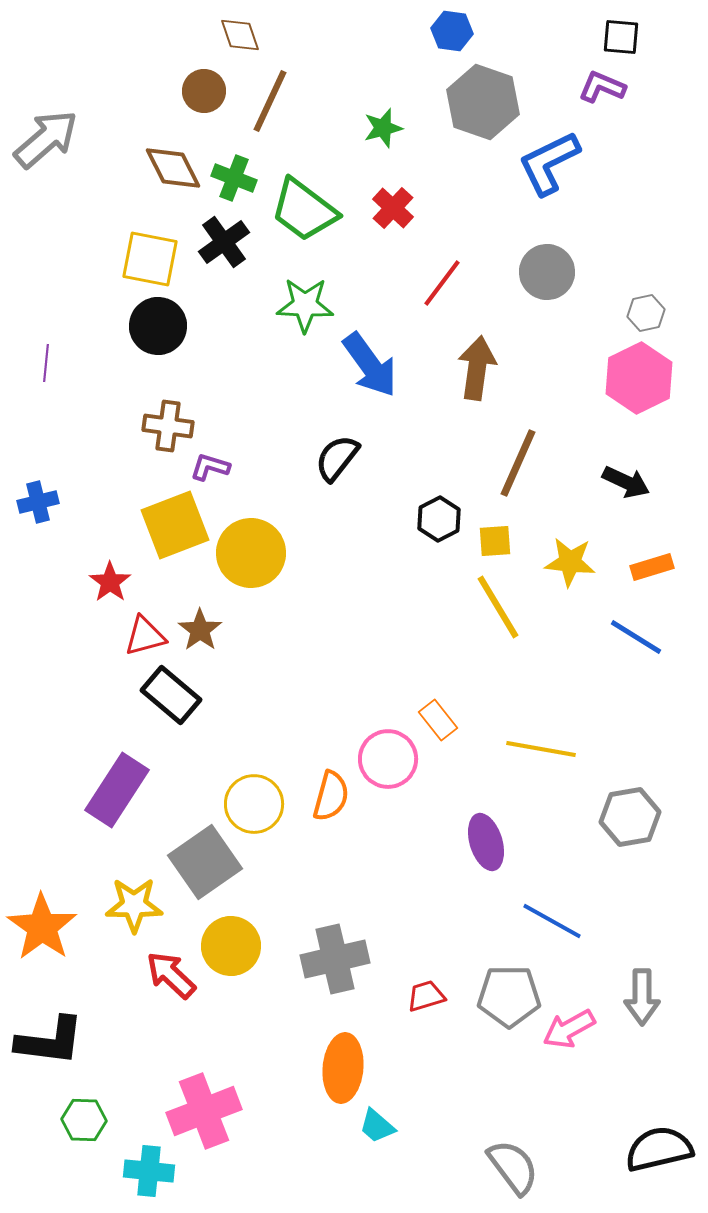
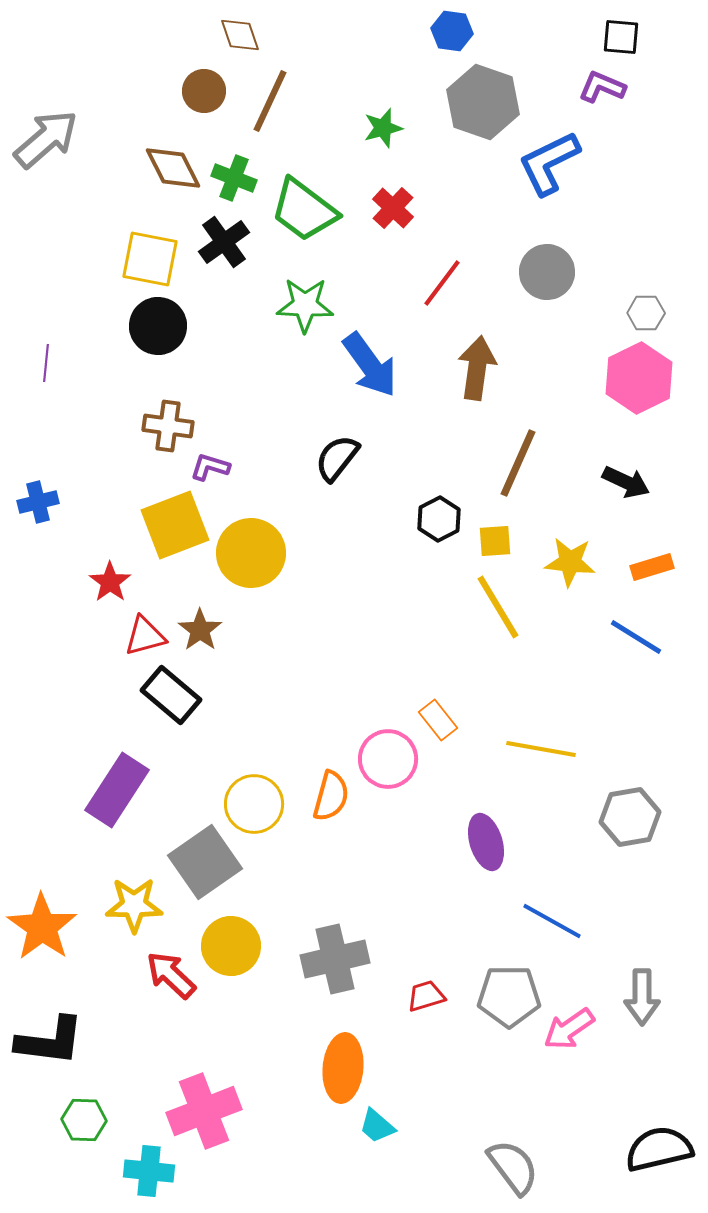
gray hexagon at (646, 313): rotated 12 degrees clockwise
pink arrow at (569, 1029): rotated 6 degrees counterclockwise
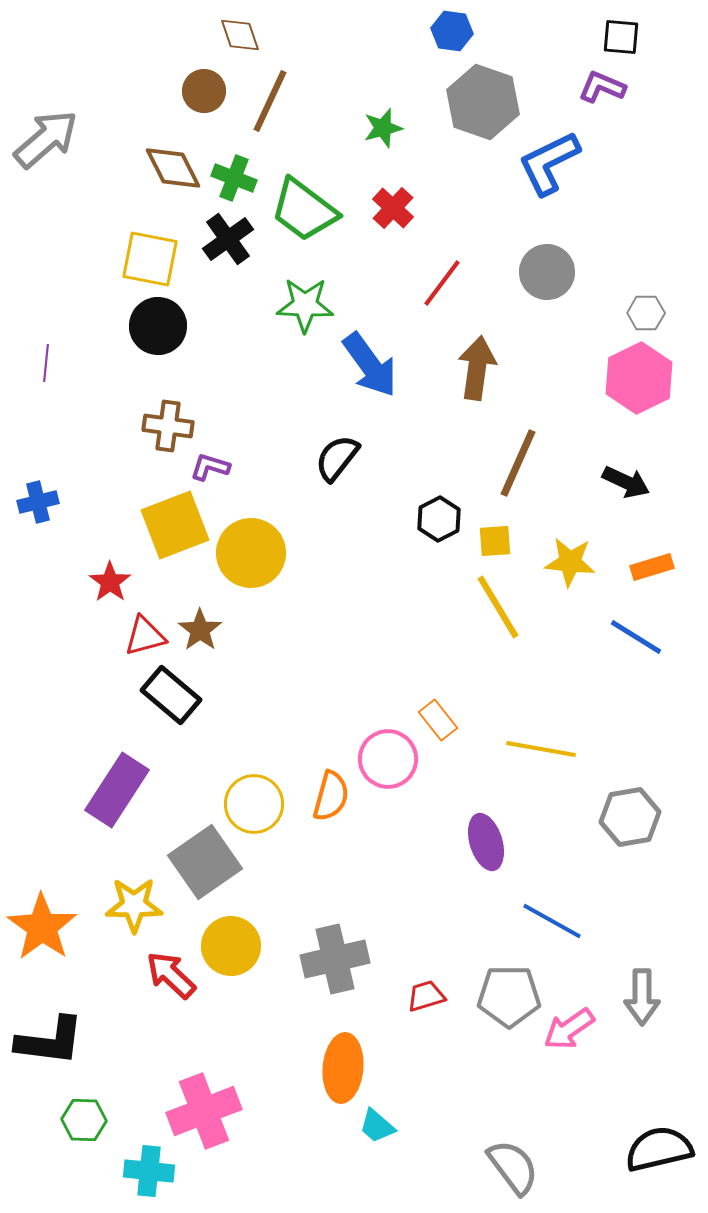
black cross at (224, 242): moved 4 px right, 3 px up
